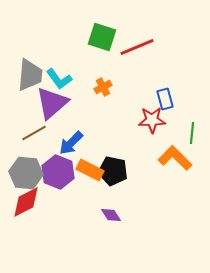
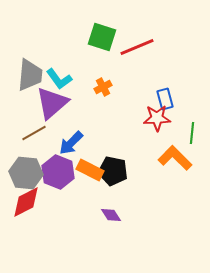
red star: moved 5 px right, 2 px up
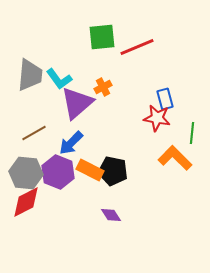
green square: rotated 24 degrees counterclockwise
purple triangle: moved 25 px right
red star: rotated 12 degrees clockwise
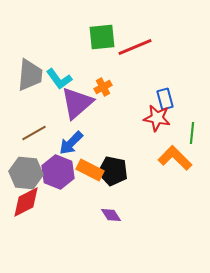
red line: moved 2 px left
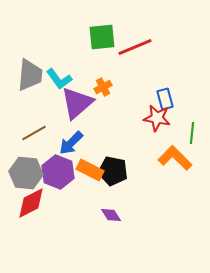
red diamond: moved 5 px right, 1 px down
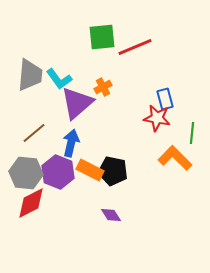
brown line: rotated 10 degrees counterclockwise
blue arrow: rotated 148 degrees clockwise
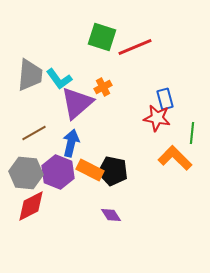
green square: rotated 24 degrees clockwise
brown line: rotated 10 degrees clockwise
red diamond: moved 3 px down
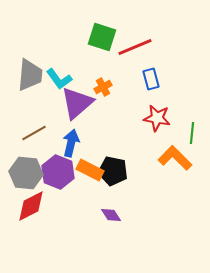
blue rectangle: moved 14 px left, 20 px up
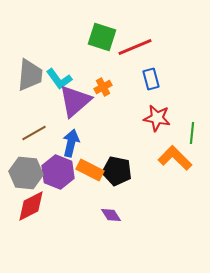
purple triangle: moved 2 px left, 2 px up
black pentagon: moved 4 px right
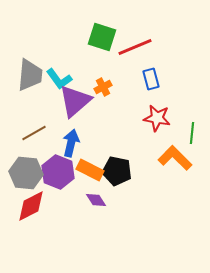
purple diamond: moved 15 px left, 15 px up
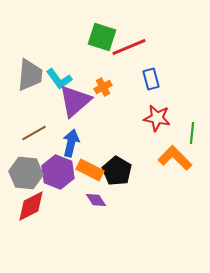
red line: moved 6 px left
black pentagon: rotated 20 degrees clockwise
